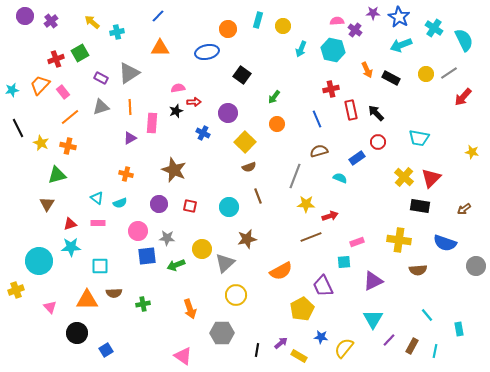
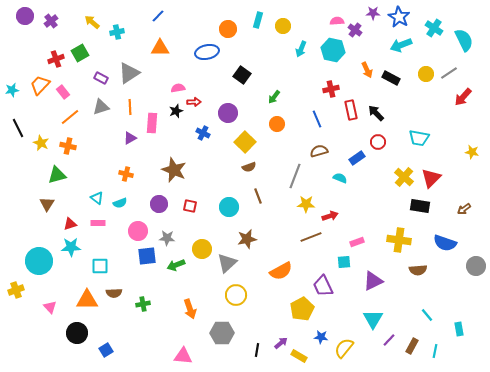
gray triangle at (225, 263): moved 2 px right
pink triangle at (183, 356): rotated 30 degrees counterclockwise
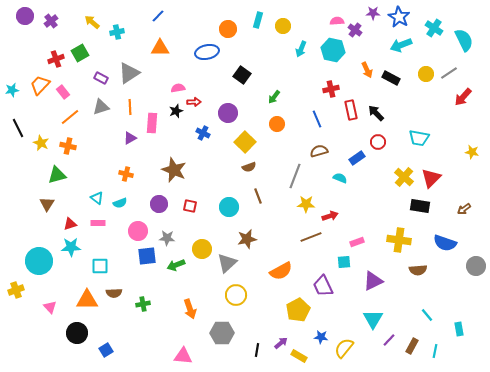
yellow pentagon at (302, 309): moved 4 px left, 1 px down
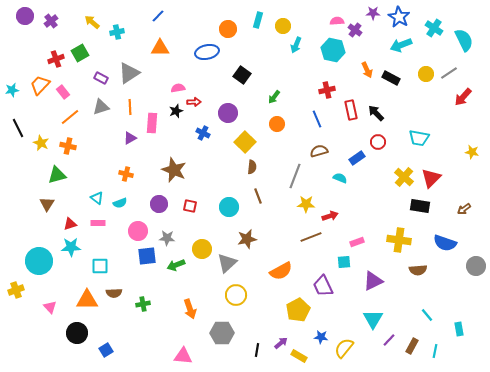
cyan arrow at (301, 49): moved 5 px left, 4 px up
red cross at (331, 89): moved 4 px left, 1 px down
brown semicircle at (249, 167): moved 3 px right; rotated 64 degrees counterclockwise
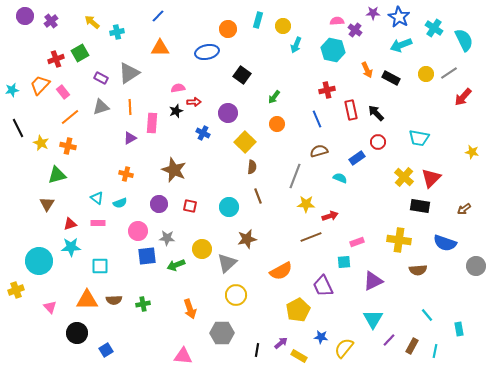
brown semicircle at (114, 293): moved 7 px down
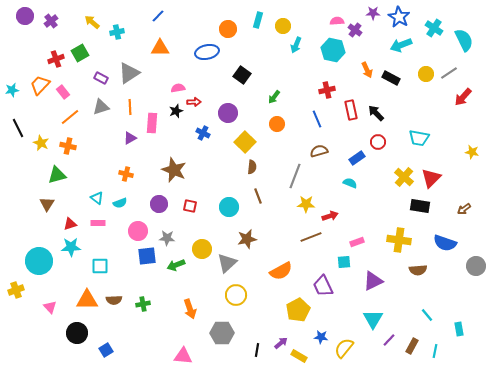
cyan semicircle at (340, 178): moved 10 px right, 5 px down
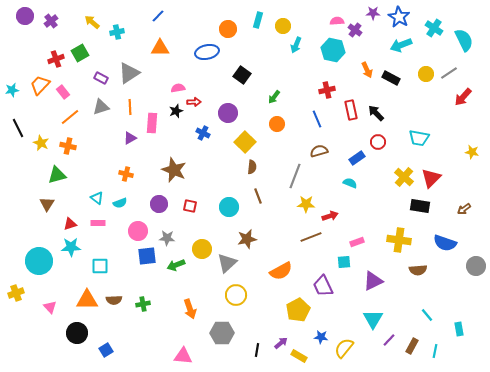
yellow cross at (16, 290): moved 3 px down
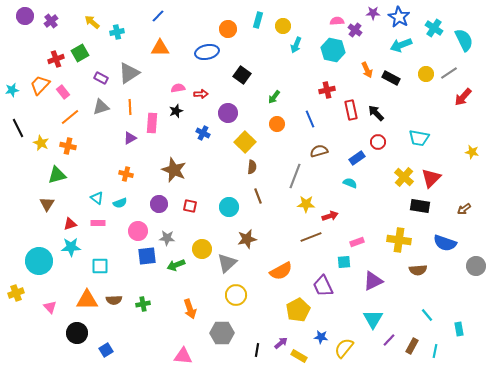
red arrow at (194, 102): moved 7 px right, 8 px up
blue line at (317, 119): moved 7 px left
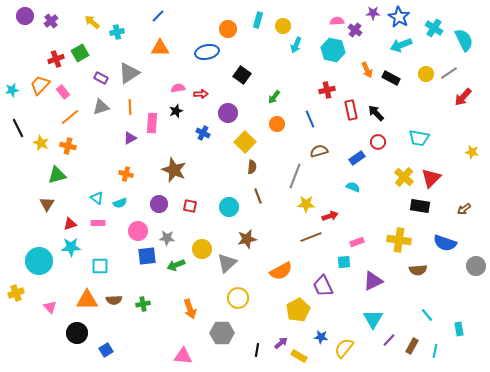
cyan semicircle at (350, 183): moved 3 px right, 4 px down
yellow circle at (236, 295): moved 2 px right, 3 px down
